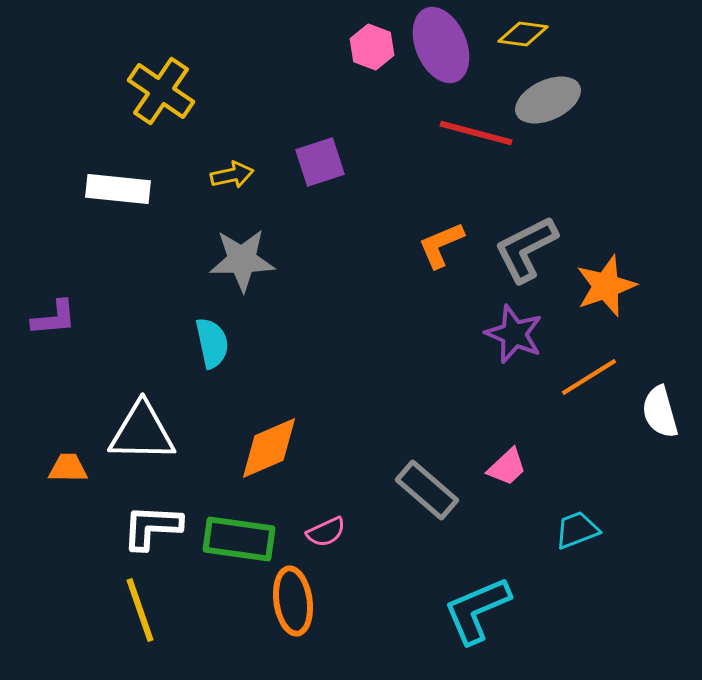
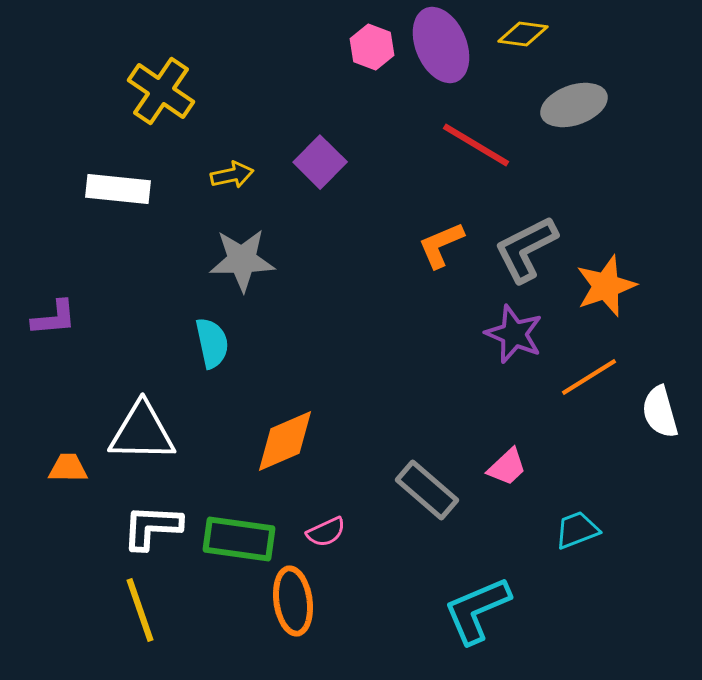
gray ellipse: moved 26 px right, 5 px down; rotated 6 degrees clockwise
red line: moved 12 px down; rotated 16 degrees clockwise
purple square: rotated 27 degrees counterclockwise
orange diamond: moved 16 px right, 7 px up
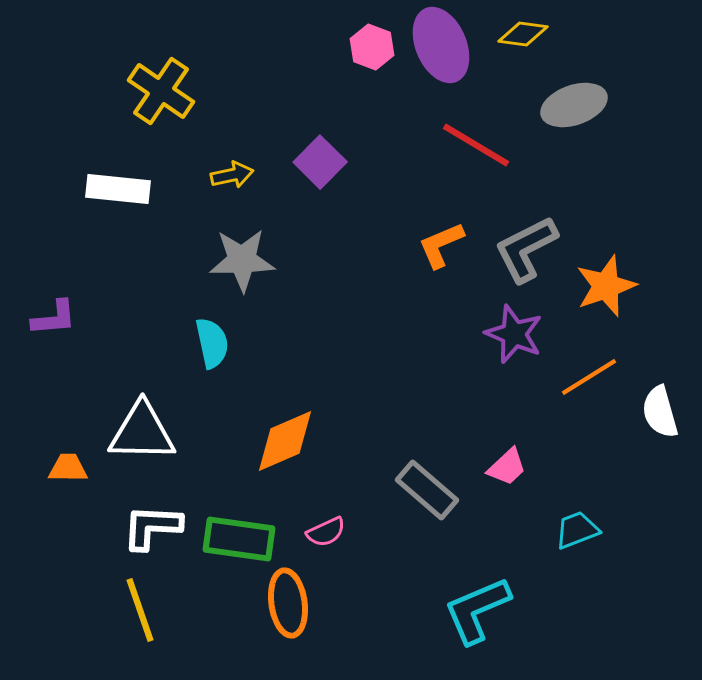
orange ellipse: moved 5 px left, 2 px down
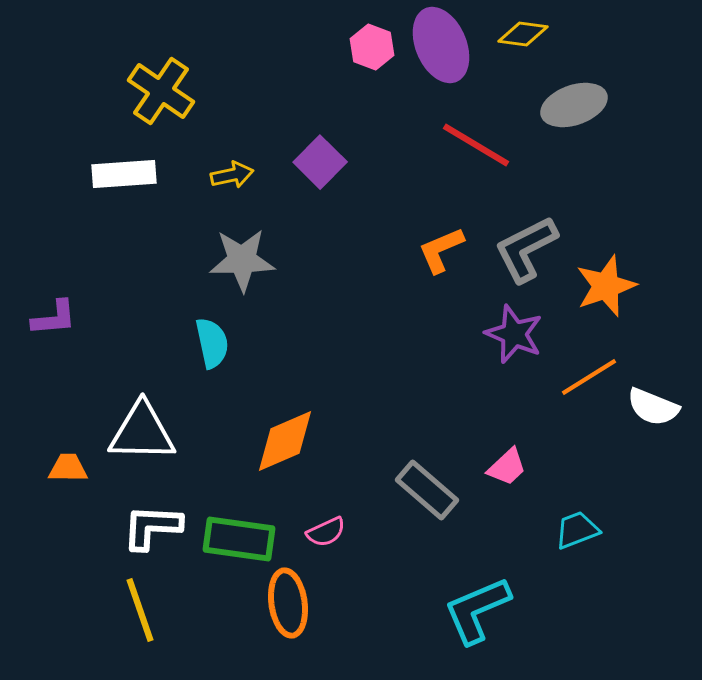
white rectangle: moved 6 px right, 15 px up; rotated 10 degrees counterclockwise
orange L-shape: moved 5 px down
white semicircle: moved 7 px left, 5 px up; rotated 52 degrees counterclockwise
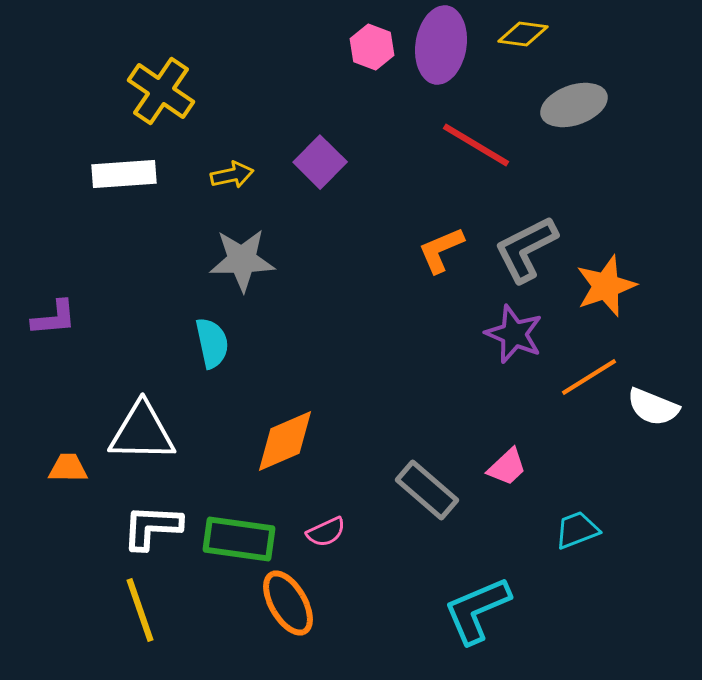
purple ellipse: rotated 32 degrees clockwise
orange ellipse: rotated 22 degrees counterclockwise
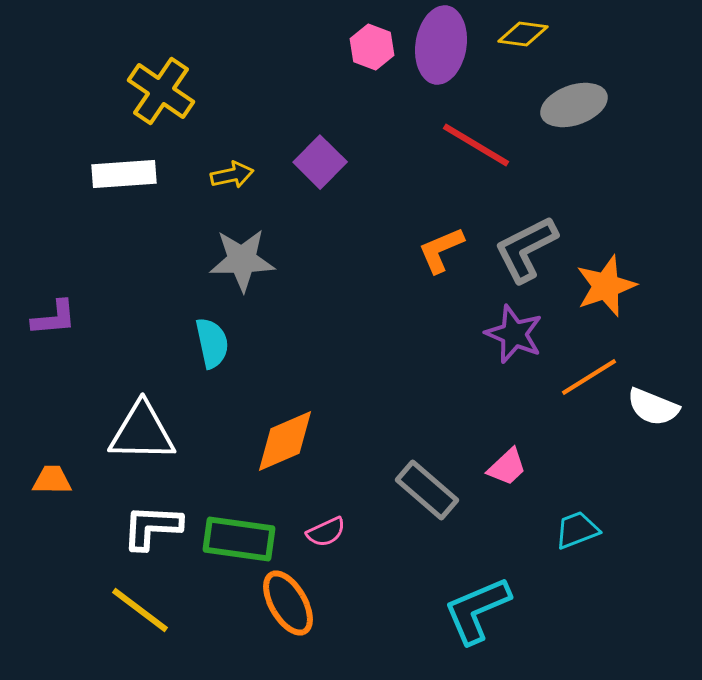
orange trapezoid: moved 16 px left, 12 px down
yellow line: rotated 34 degrees counterclockwise
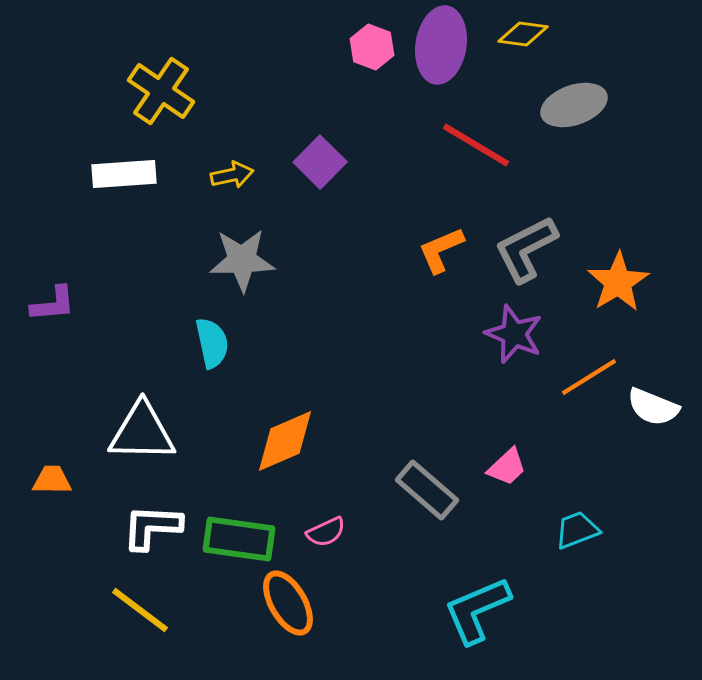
orange star: moved 12 px right, 4 px up; rotated 12 degrees counterclockwise
purple L-shape: moved 1 px left, 14 px up
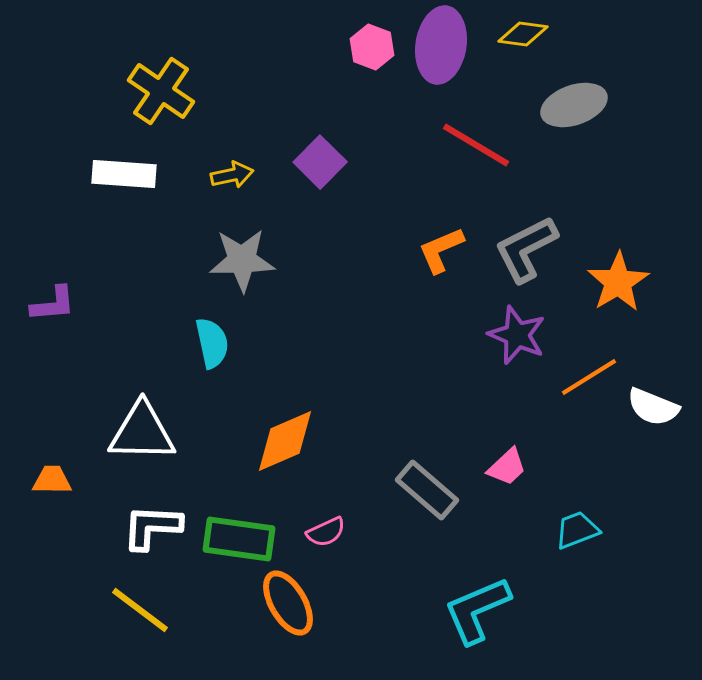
white rectangle: rotated 8 degrees clockwise
purple star: moved 3 px right, 1 px down
